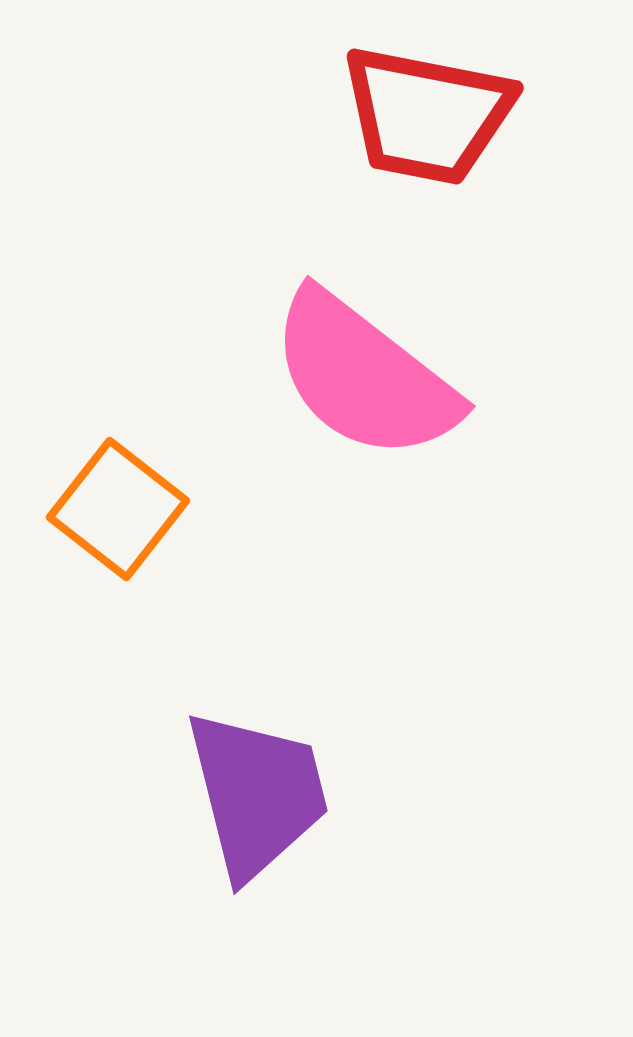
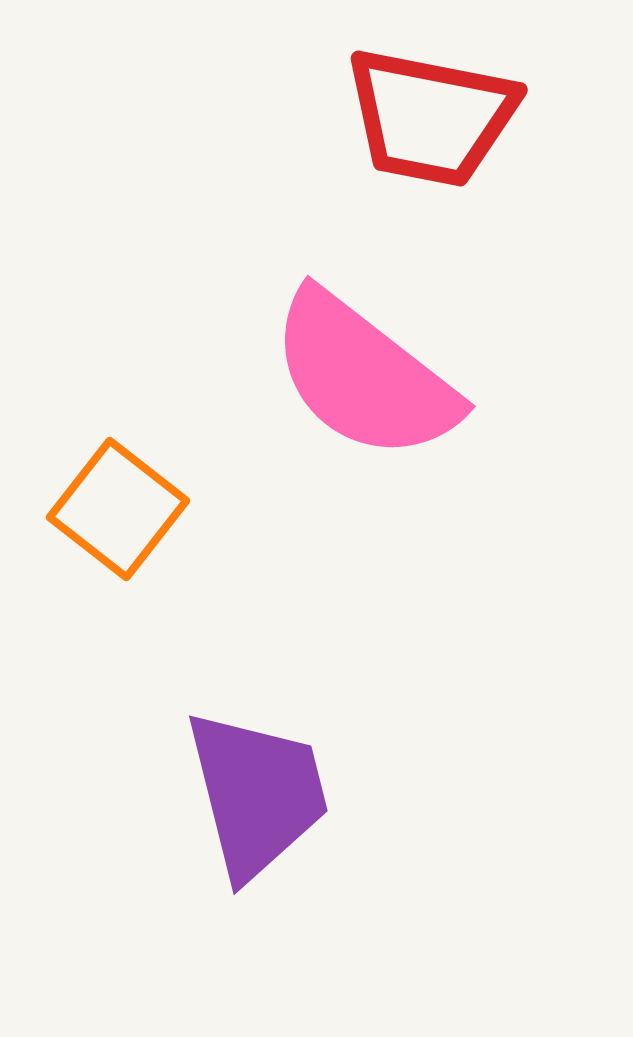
red trapezoid: moved 4 px right, 2 px down
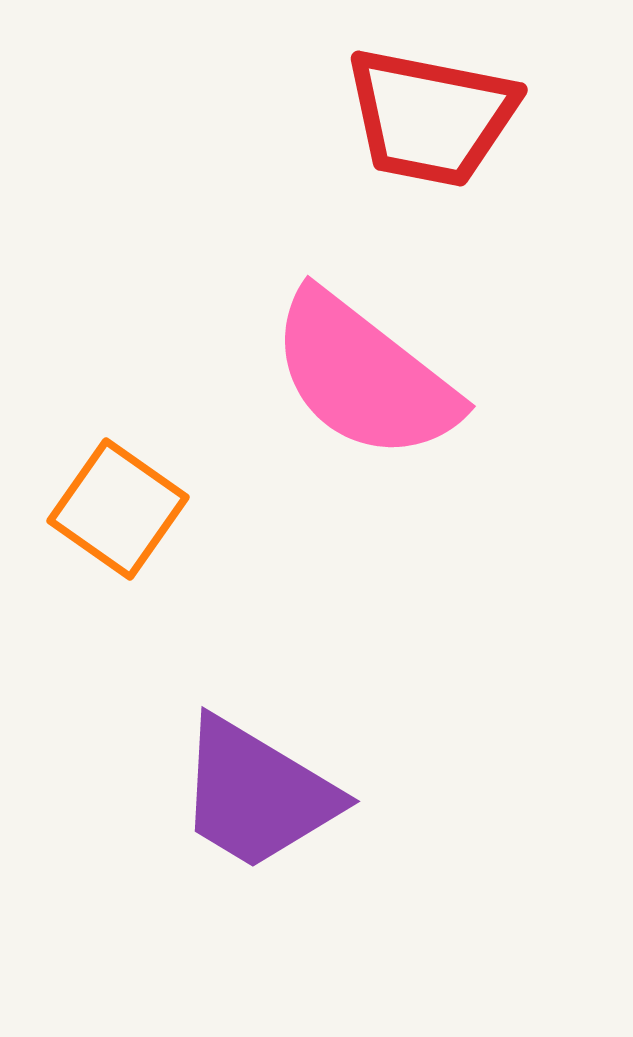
orange square: rotated 3 degrees counterclockwise
purple trapezoid: rotated 135 degrees clockwise
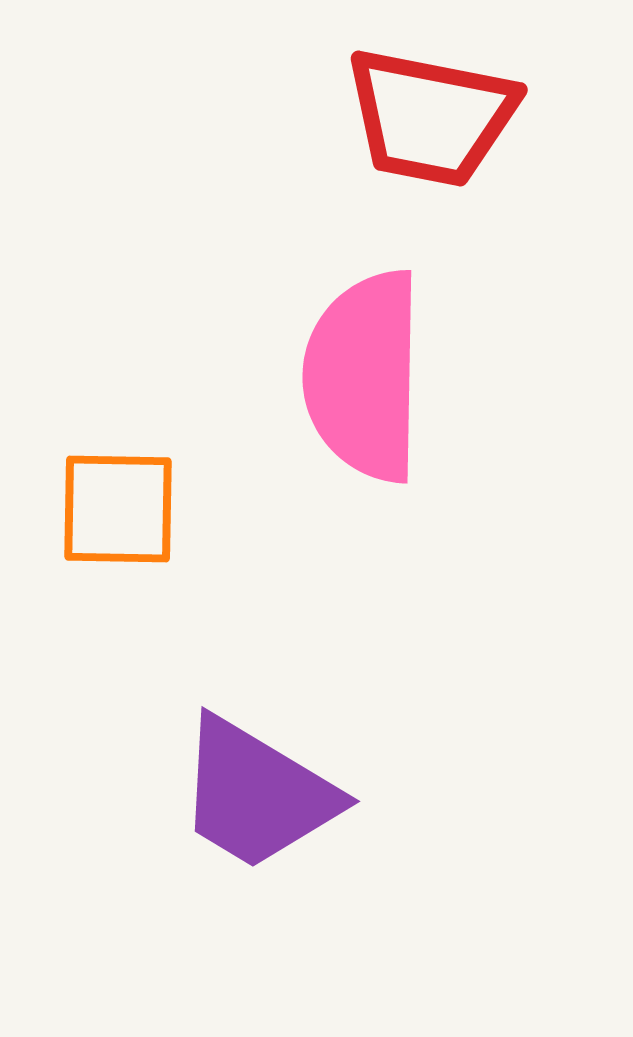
pink semicircle: rotated 53 degrees clockwise
orange square: rotated 34 degrees counterclockwise
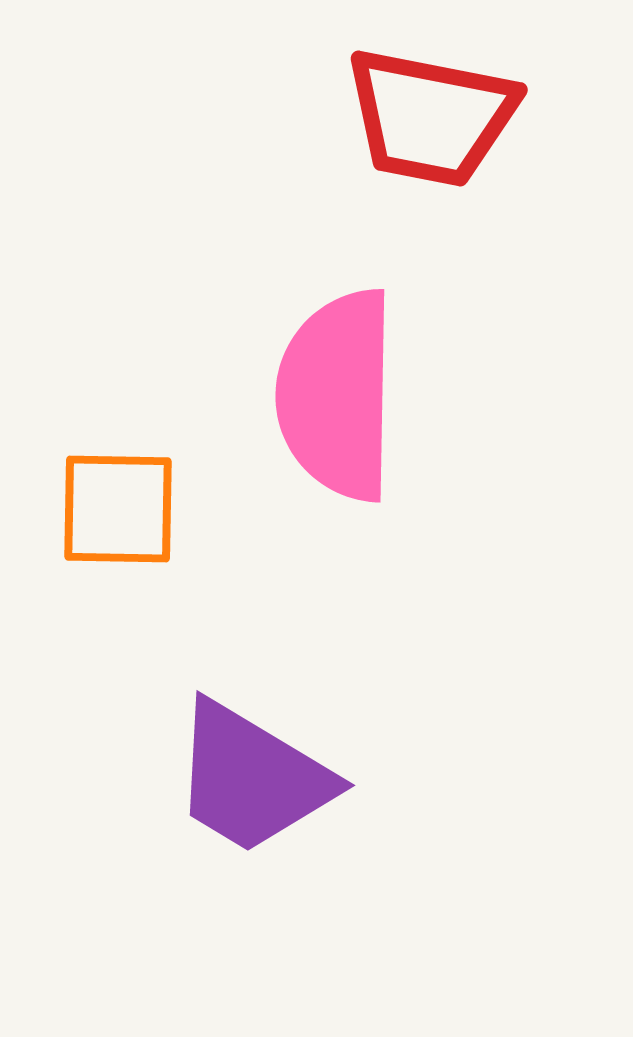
pink semicircle: moved 27 px left, 19 px down
purple trapezoid: moved 5 px left, 16 px up
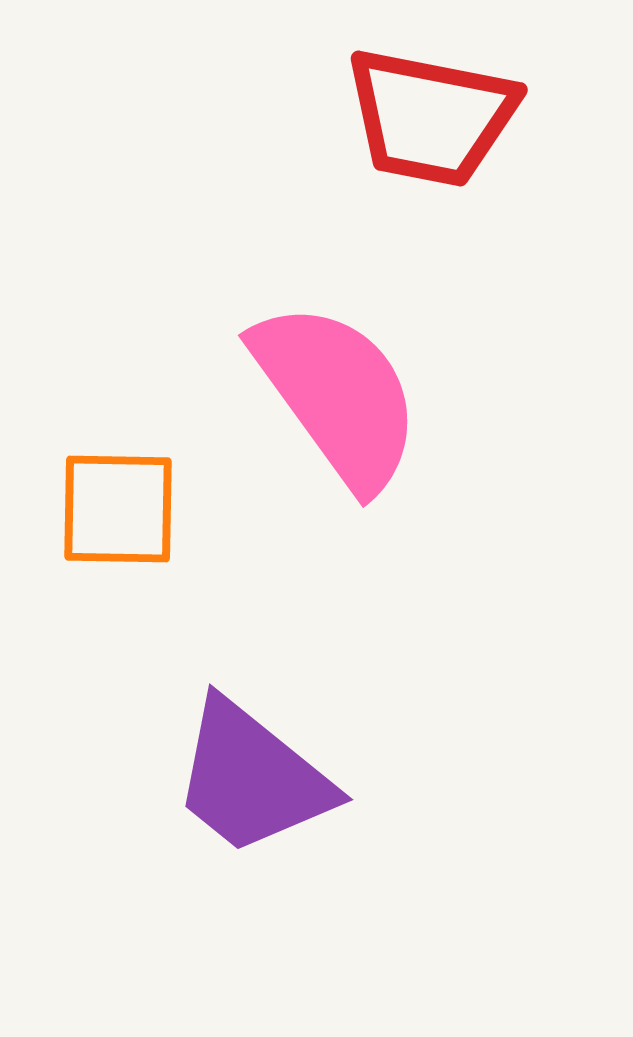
pink semicircle: rotated 143 degrees clockwise
purple trapezoid: rotated 8 degrees clockwise
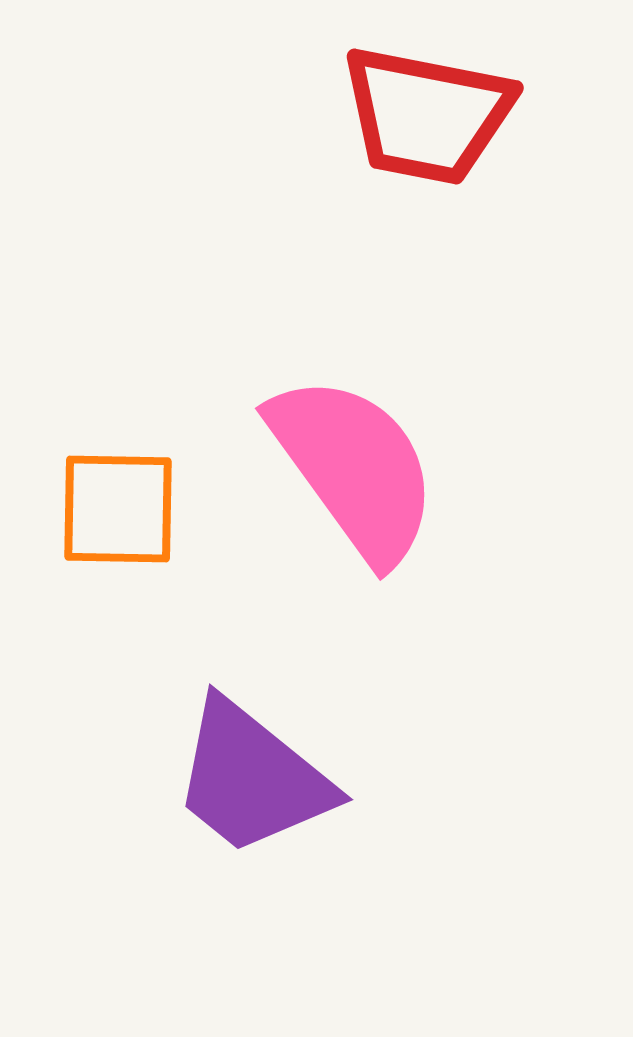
red trapezoid: moved 4 px left, 2 px up
pink semicircle: moved 17 px right, 73 px down
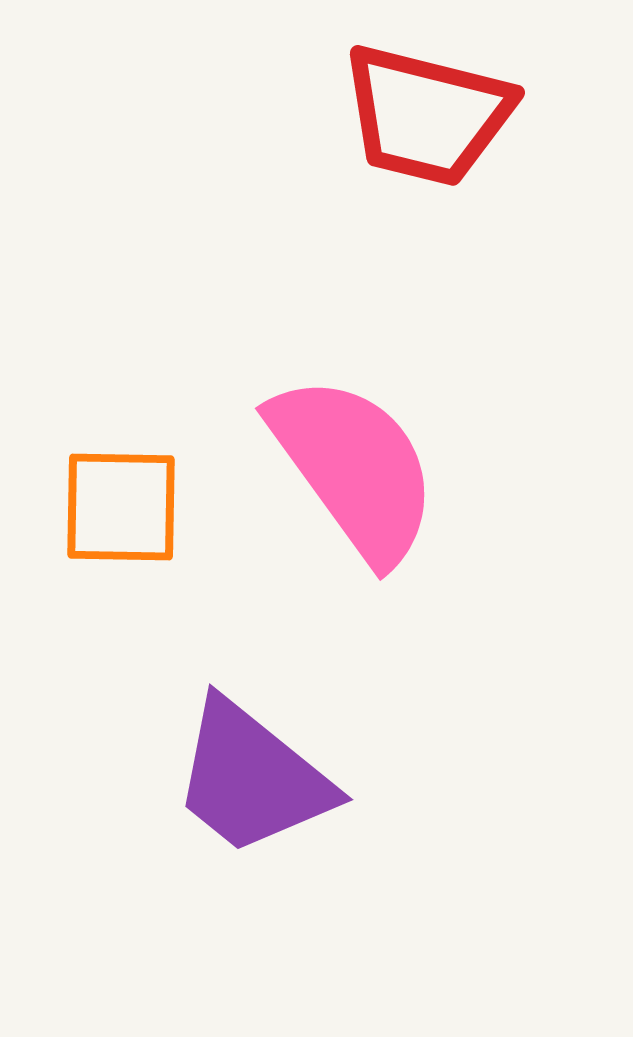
red trapezoid: rotated 3 degrees clockwise
orange square: moved 3 px right, 2 px up
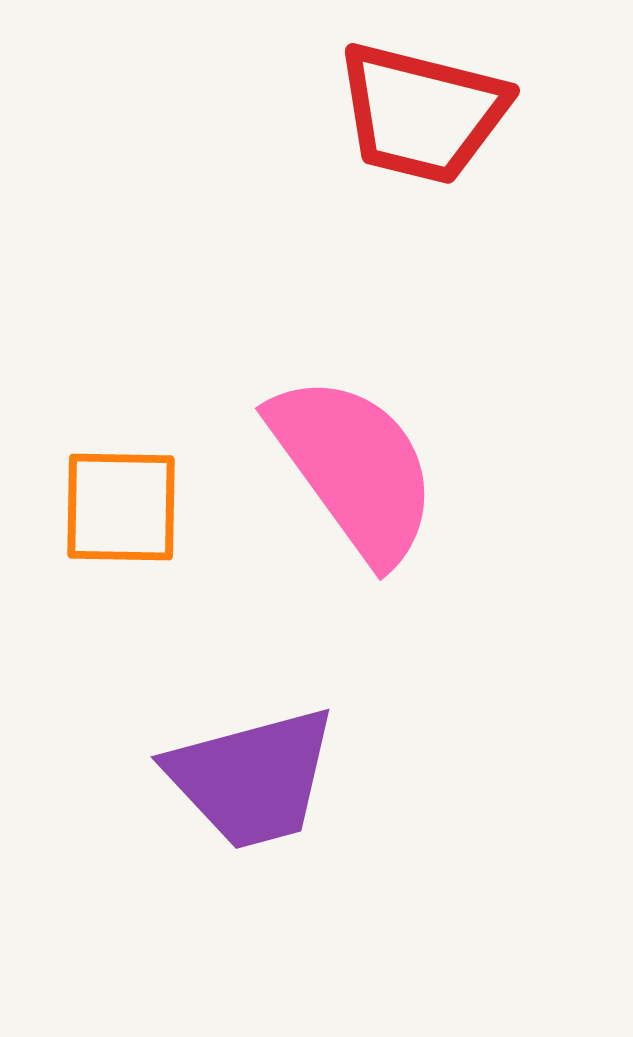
red trapezoid: moved 5 px left, 2 px up
purple trapezoid: rotated 54 degrees counterclockwise
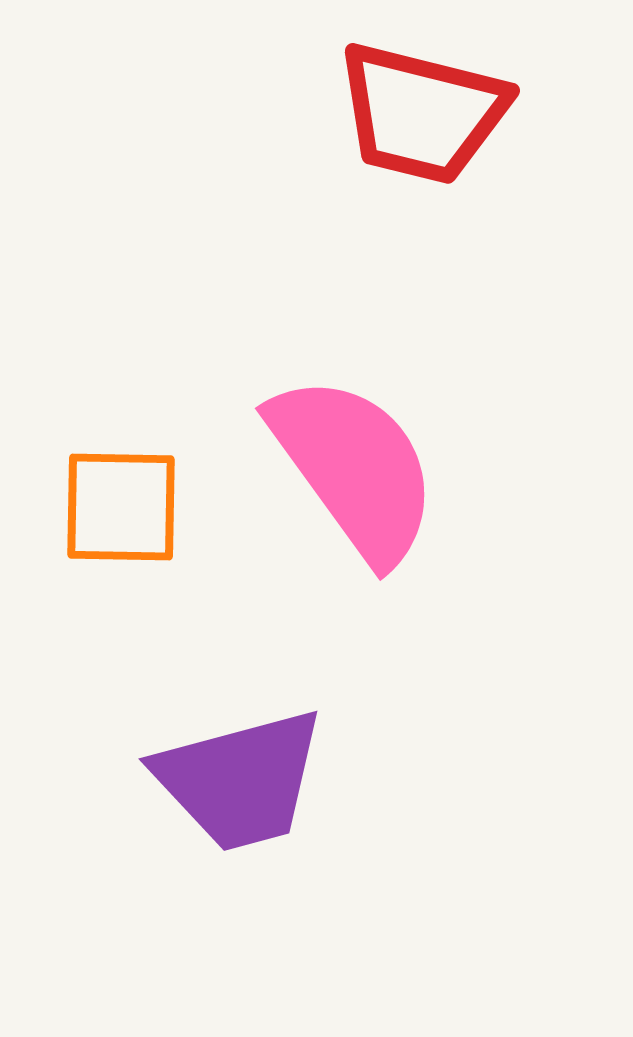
purple trapezoid: moved 12 px left, 2 px down
